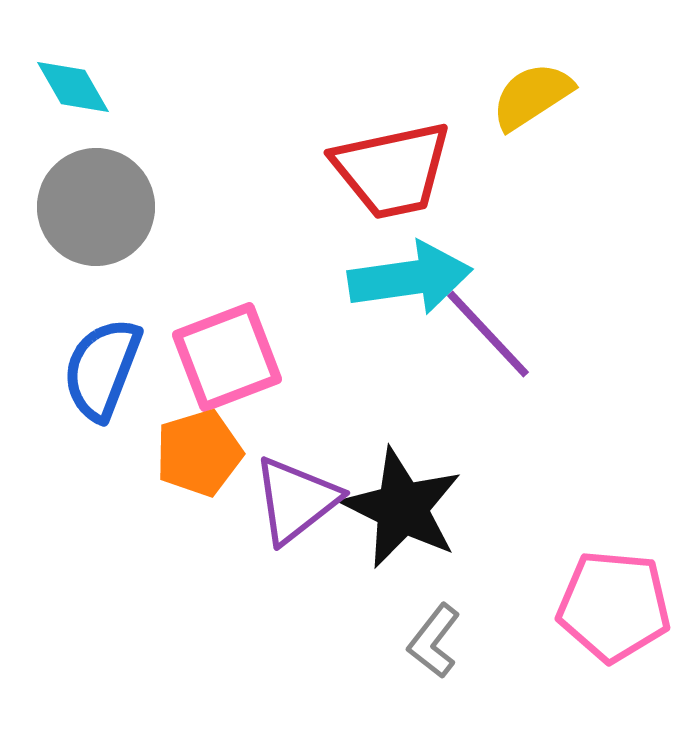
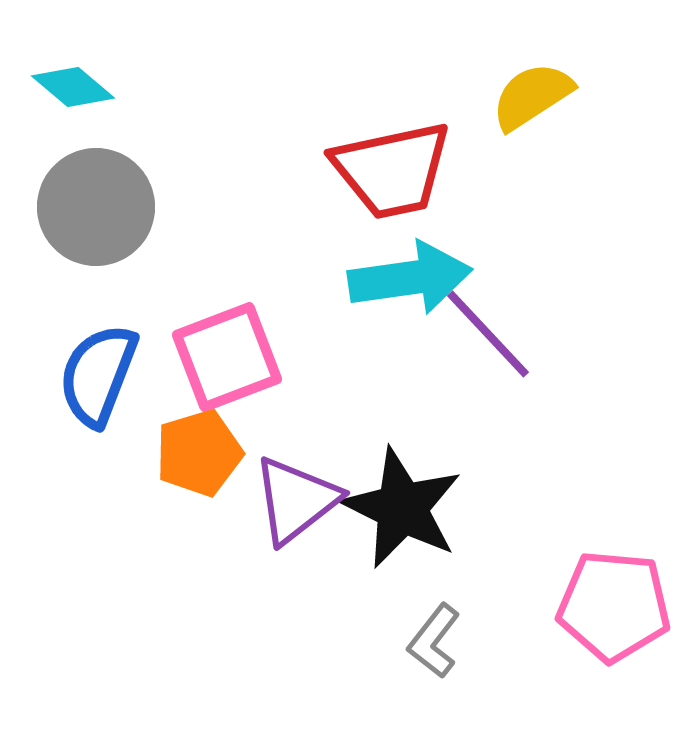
cyan diamond: rotated 20 degrees counterclockwise
blue semicircle: moved 4 px left, 6 px down
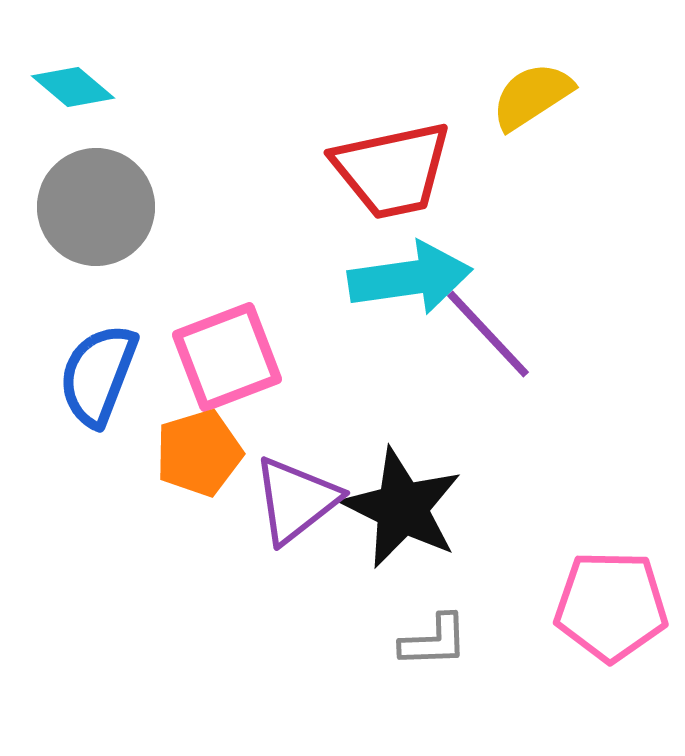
pink pentagon: moved 3 px left; rotated 4 degrees counterclockwise
gray L-shape: rotated 130 degrees counterclockwise
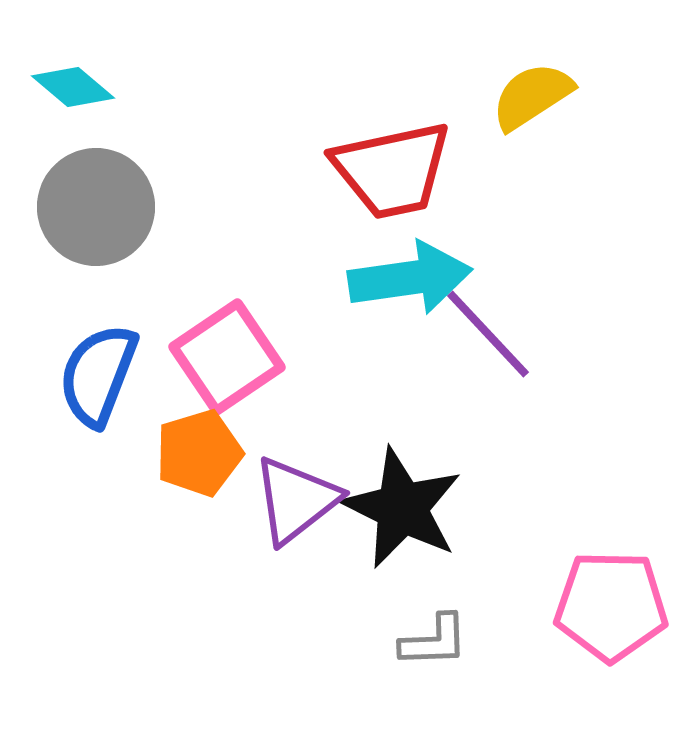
pink square: rotated 13 degrees counterclockwise
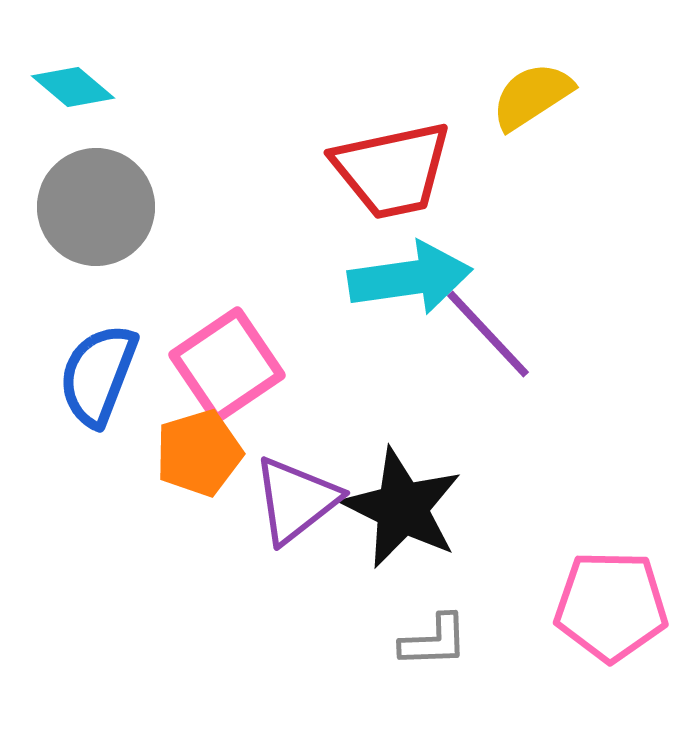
pink square: moved 8 px down
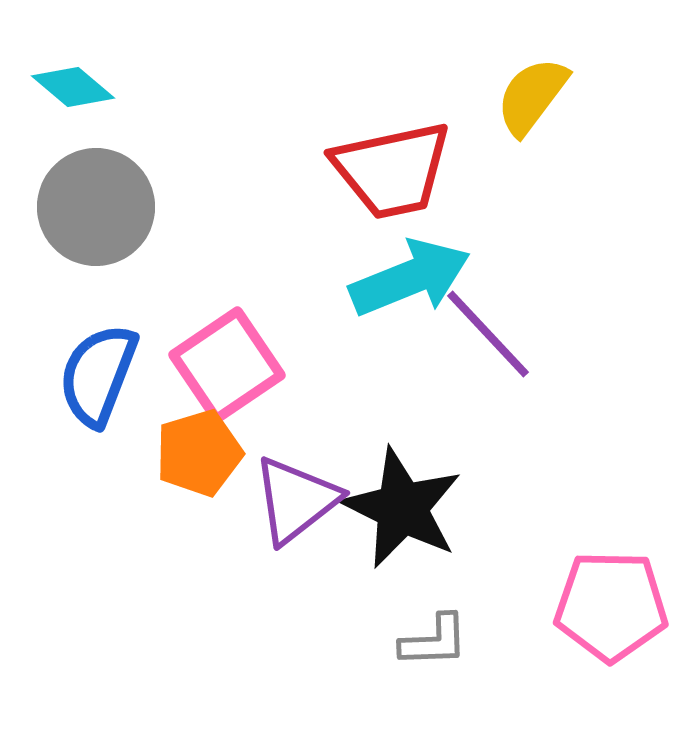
yellow semicircle: rotated 20 degrees counterclockwise
cyan arrow: rotated 14 degrees counterclockwise
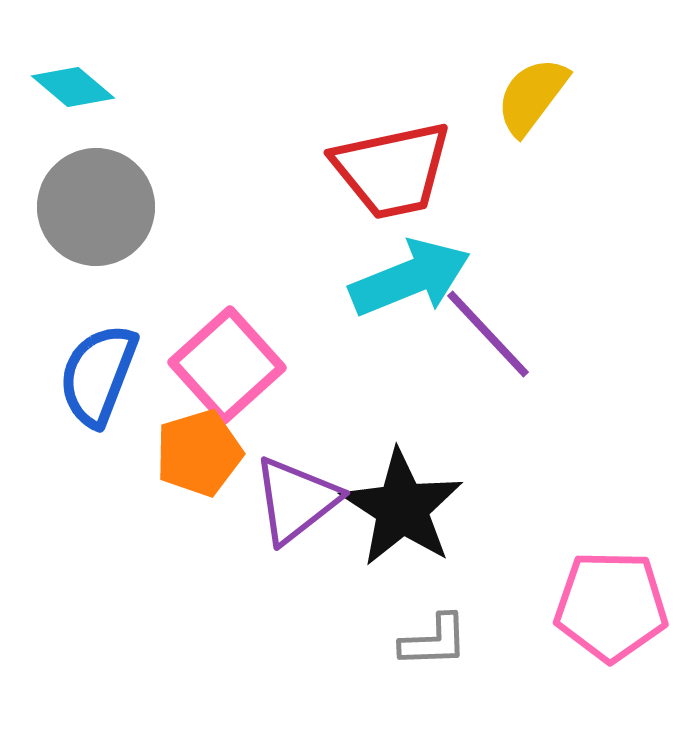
pink square: rotated 8 degrees counterclockwise
black star: rotated 7 degrees clockwise
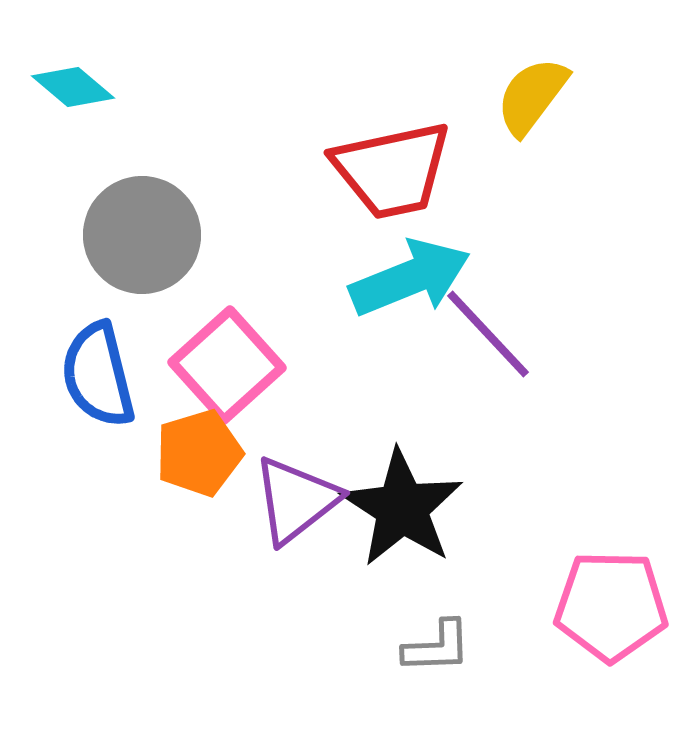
gray circle: moved 46 px right, 28 px down
blue semicircle: rotated 35 degrees counterclockwise
gray L-shape: moved 3 px right, 6 px down
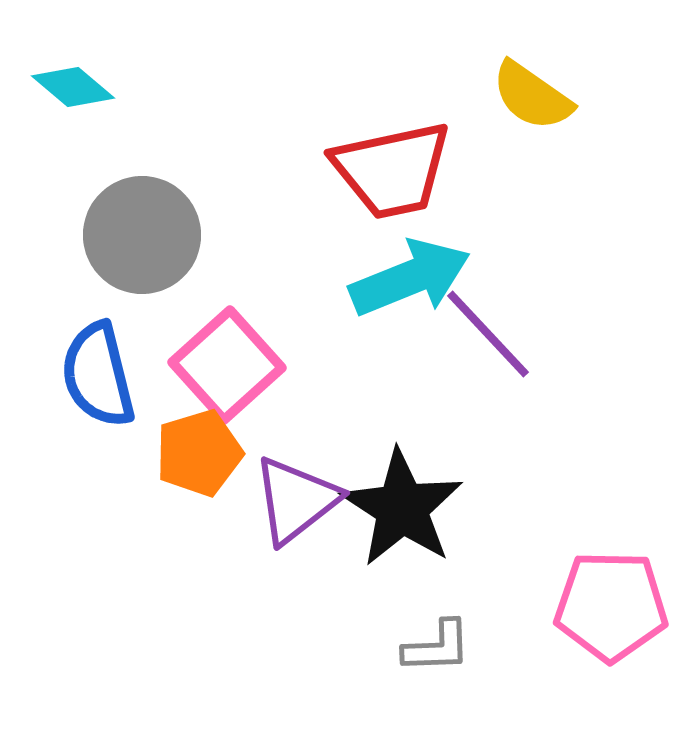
yellow semicircle: rotated 92 degrees counterclockwise
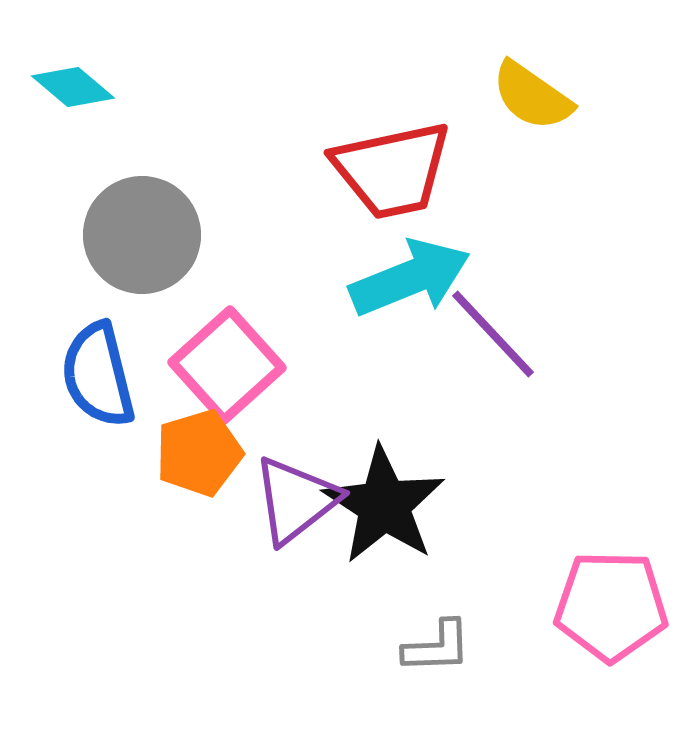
purple line: moved 5 px right
black star: moved 18 px left, 3 px up
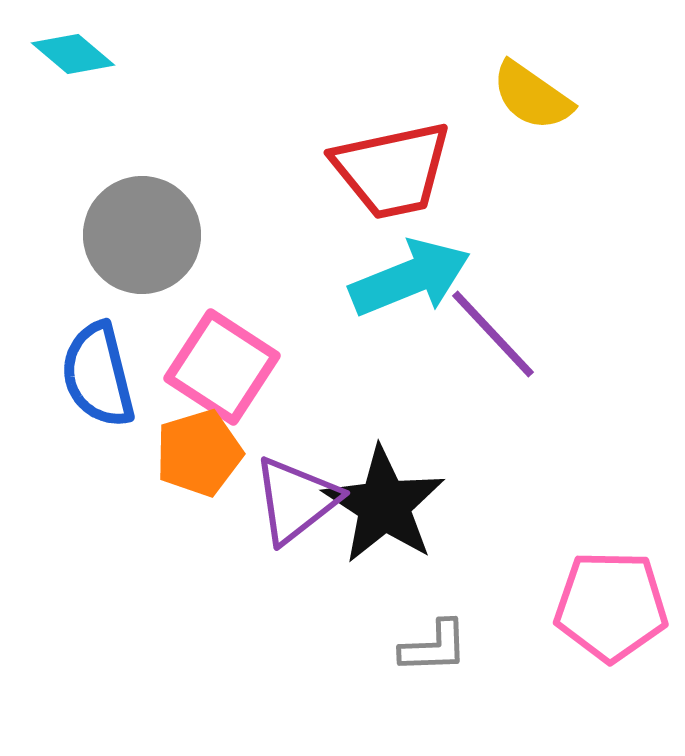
cyan diamond: moved 33 px up
pink square: moved 5 px left, 2 px down; rotated 15 degrees counterclockwise
gray L-shape: moved 3 px left
